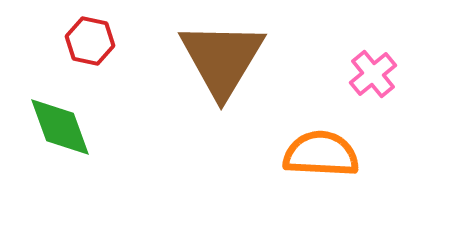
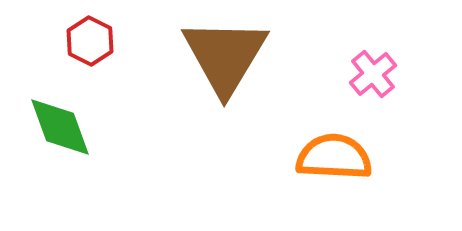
red hexagon: rotated 15 degrees clockwise
brown triangle: moved 3 px right, 3 px up
orange semicircle: moved 13 px right, 3 px down
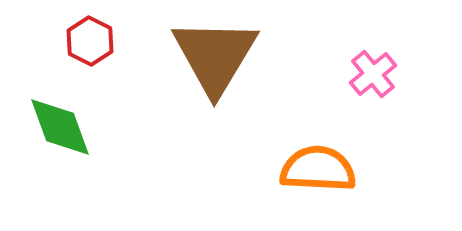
brown triangle: moved 10 px left
orange semicircle: moved 16 px left, 12 px down
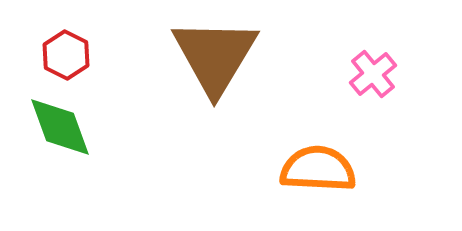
red hexagon: moved 24 px left, 14 px down
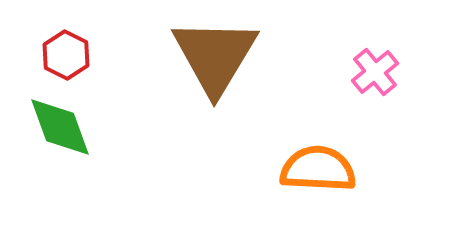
pink cross: moved 2 px right, 2 px up
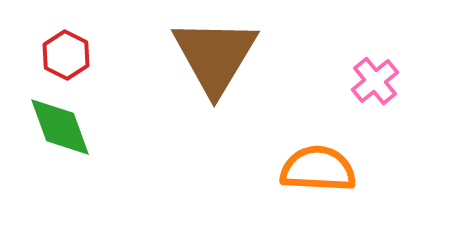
pink cross: moved 9 px down
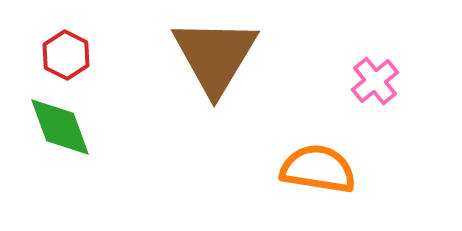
orange semicircle: rotated 6 degrees clockwise
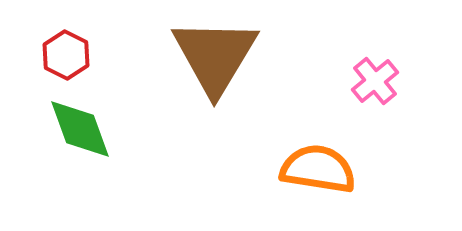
green diamond: moved 20 px right, 2 px down
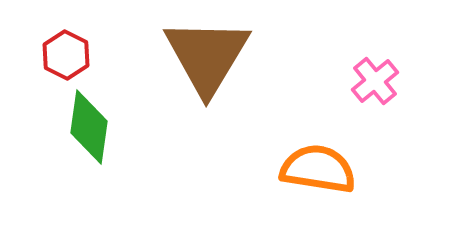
brown triangle: moved 8 px left
green diamond: moved 9 px right, 2 px up; rotated 28 degrees clockwise
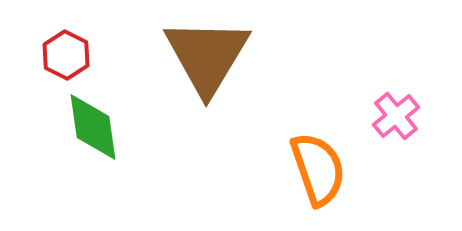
pink cross: moved 21 px right, 35 px down
green diamond: moved 4 px right; rotated 16 degrees counterclockwise
orange semicircle: rotated 62 degrees clockwise
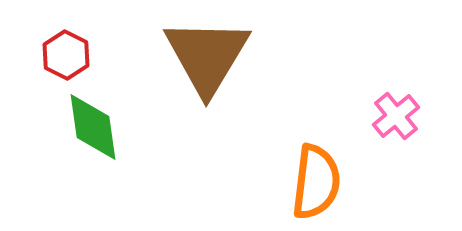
orange semicircle: moved 2 px left, 13 px down; rotated 26 degrees clockwise
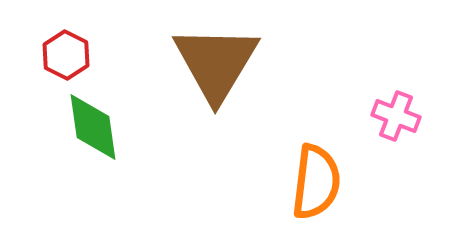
brown triangle: moved 9 px right, 7 px down
pink cross: rotated 30 degrees counterclockwise
